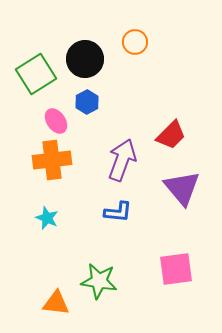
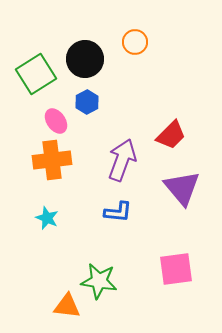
orange triangle: moved 11 px right, 3 px down
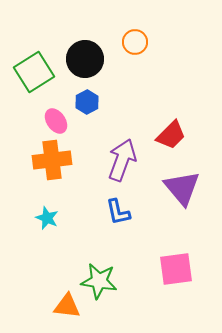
green square: moved 2 px left, 2 px up
blue L-shape: rotated 72 degrees clockwise
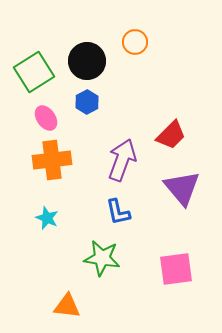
black circle: moved 2 px right, 2 px down
pink ellipse: moved 10 px left, 3 px up
green star: moved 3 px right, 23 px up
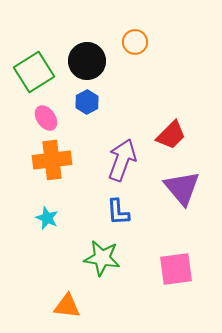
blue L-shape: rotated 8 degrees clockwise
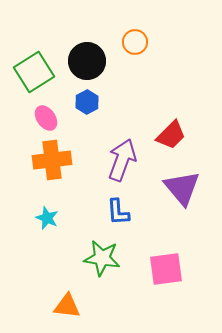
pink square: moved 10 px left
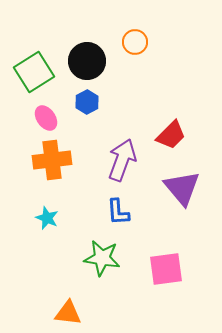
orange triangle: moved 1 px right, 7 px down
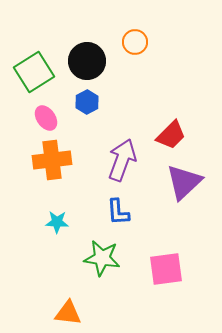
purple triangle: moved 2 px right, 6 px up; rotated 27 degrees clockwise
cyan star: moved 10 px right, 4 px down; rotated 20 degrees counterclockwise
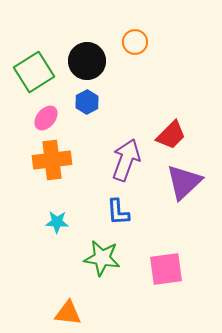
pink ellipse: rotated 75 degrees clockwise
purple arrow: moved 4 px right
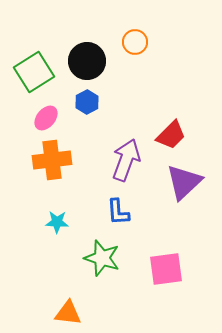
green star: rotated 9 degrees clockwise
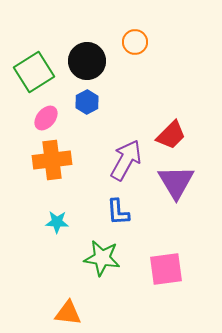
purple arrow: rotated 9 degrees clockwise
purple triangle: moved 8 px left; rotated 18 degrees counterclockwise
green star: rotated 9 degrees counterclockwise
